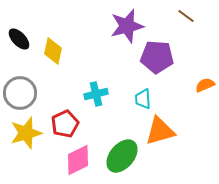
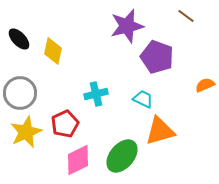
purple pentagon: rotated 16 degrees clockwise
cyan trapezoid: rotated 120 degrees clockwise
yellow star: moved 1 px up; rotated 8 degrees counterclockwise
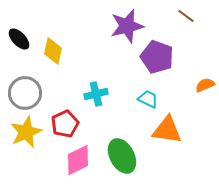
gray circle: moved 5 px right
cyan trapezoid: moved 5 px right
orange triangle: moved 7 px right, 1 px up; rotated 24 degrees clockwise
green ellipse: rotated 68 degrees counterclockwise
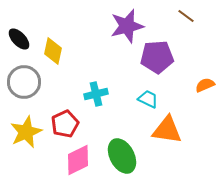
purple pentagon: rotated 24 degrees counterclockwise
gray circle: moved 1 px left, 11 px up
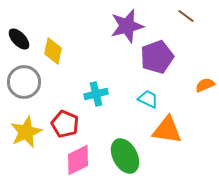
purple pentagon: rotated 16 degrees counterclockwise
red pentagon: rotated 24 degrees counterclockwise
green ellipse: moved 3 px right
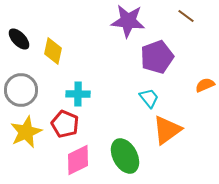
purple star: moved 1 px right, 5 px up; rotated 20 degrees clockwise
gray circle: moved 3 px left, 8 px down
cyan cross: moved 18 px left; rotated 15 degrees clockwise
cyan trapezoid: moved 1 px right, 1 px up; rotated 25 degrees clockwise
orange triangle: rotated 44 degrees counterclockwise
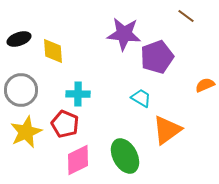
purple star: moved 4 px left, 13 px down
black ellipse: rotated 65 degrees counterclockwise
yellow diamond: rotated 16 degrees counterclockwise
cyan trapezoid: moved 8 px left; rotated 20 degrees counterclockwise
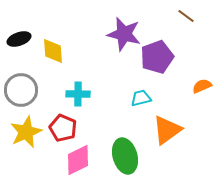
purple star: rotated 8 degrees clockwise
orange semicircle: moved 3 px left, 1 px down
cyan trapezoid: rotated 45 degrees counterclockwise
red pentagon: moved 2 px left, 4 px down
green ellipse: rotated 12 degrees clockwise
